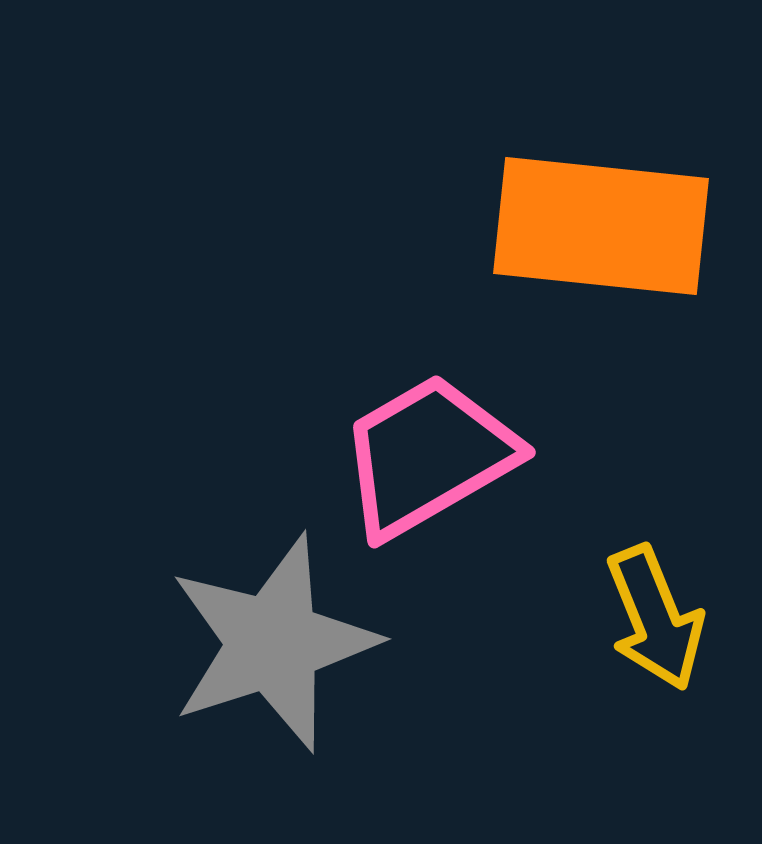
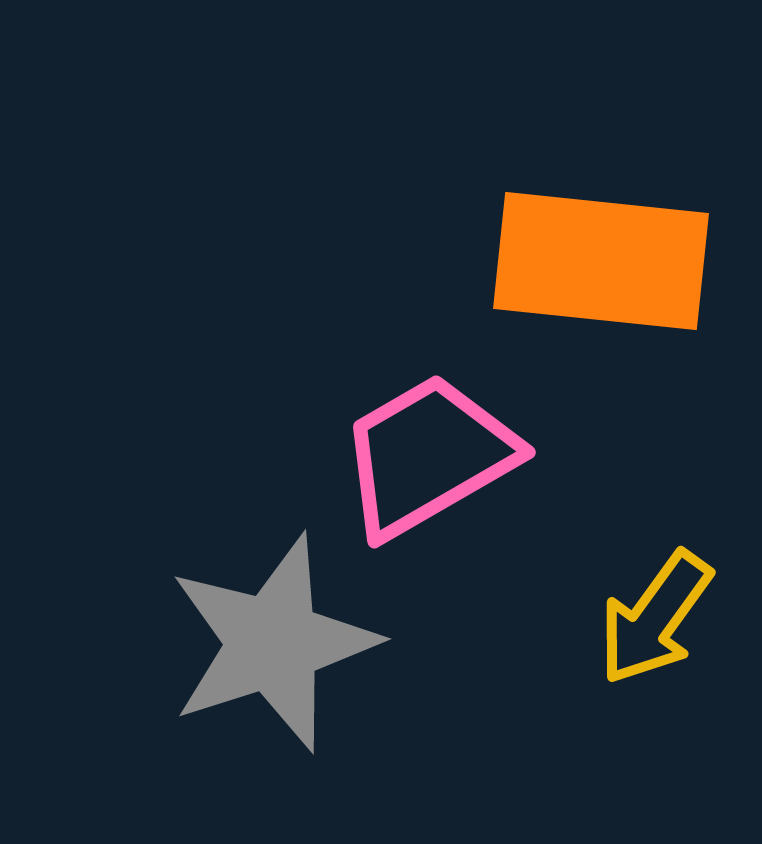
orange rectangle: moved 35 px down
yellow arrow: rotated 58 degrees clockwise
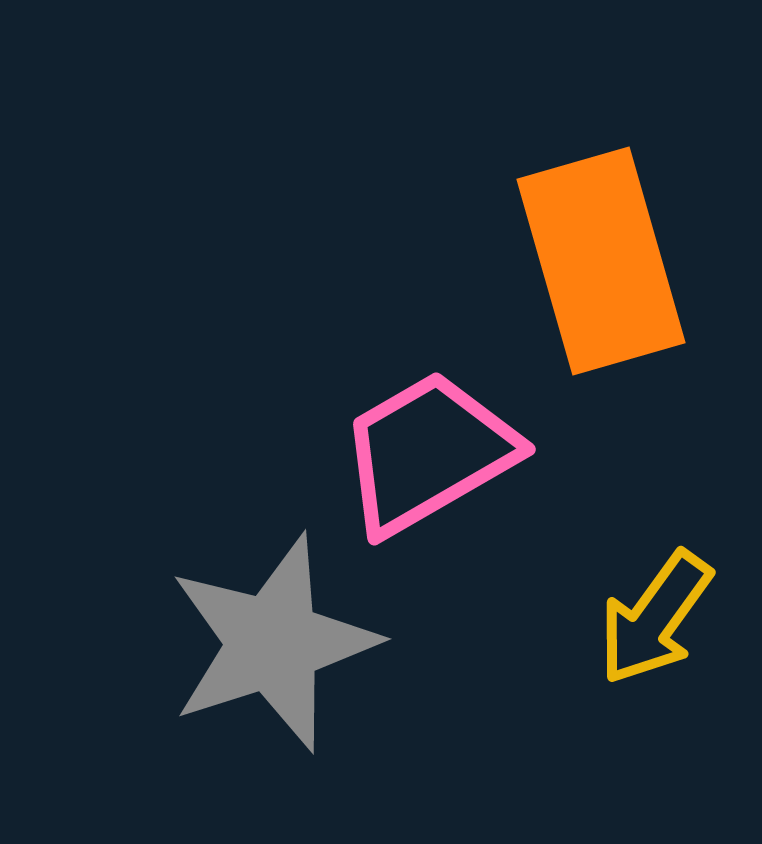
orange rectangle: rotated 68 degrees clockwise
pink trapezoid: moved 3 px up
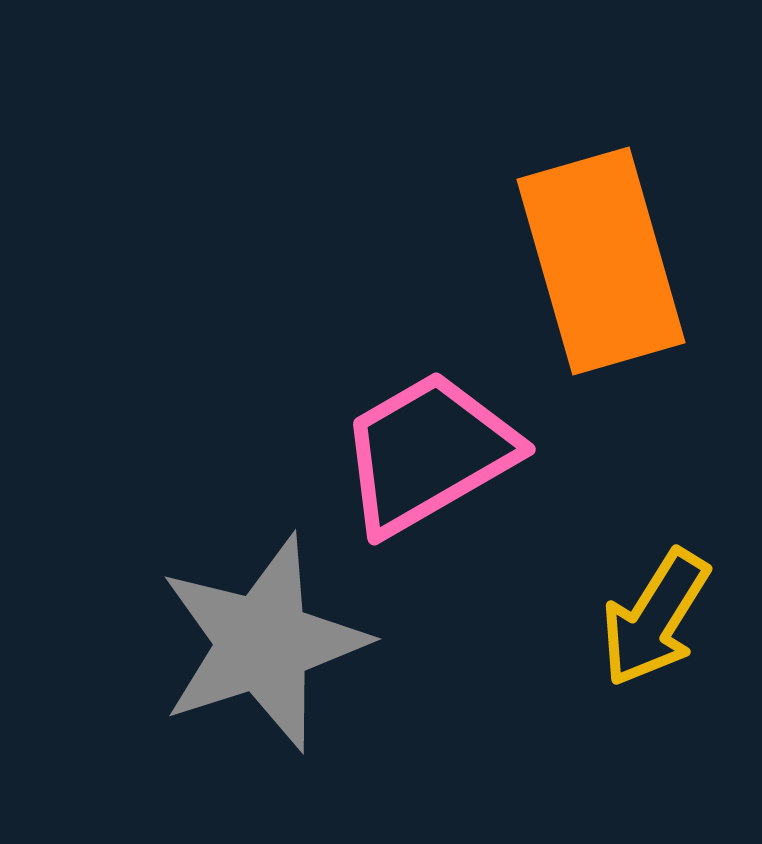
yellow arrow: rotated 4 degrees counterclockwise
gray star: moved 10 px left
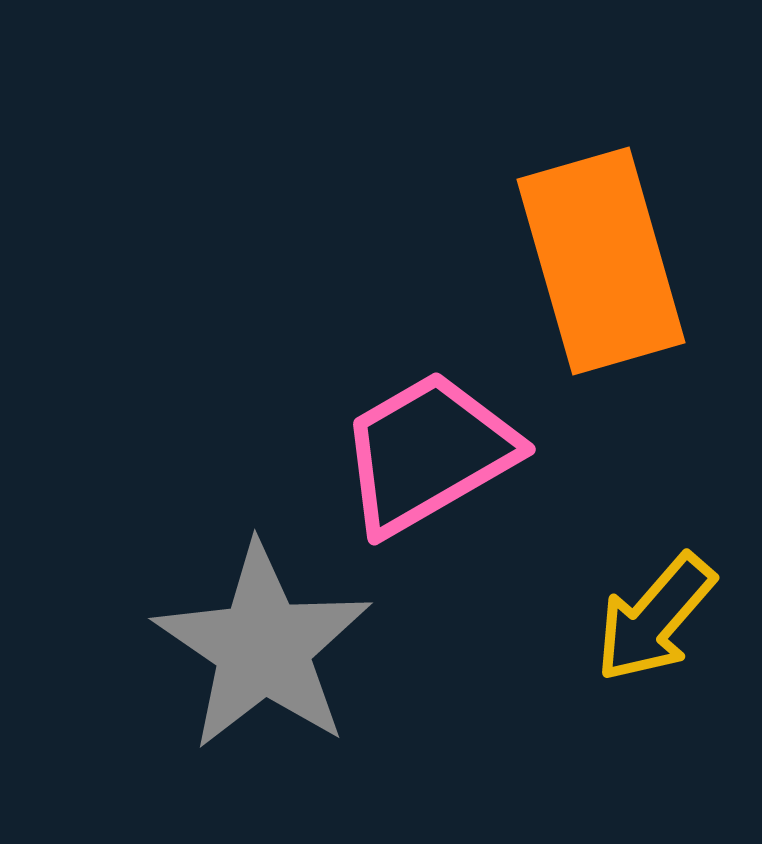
yellow arrow: rotated 9 degrees clockwise
gray star: moved 4 px down; rotated 20 degrees counterclockwise
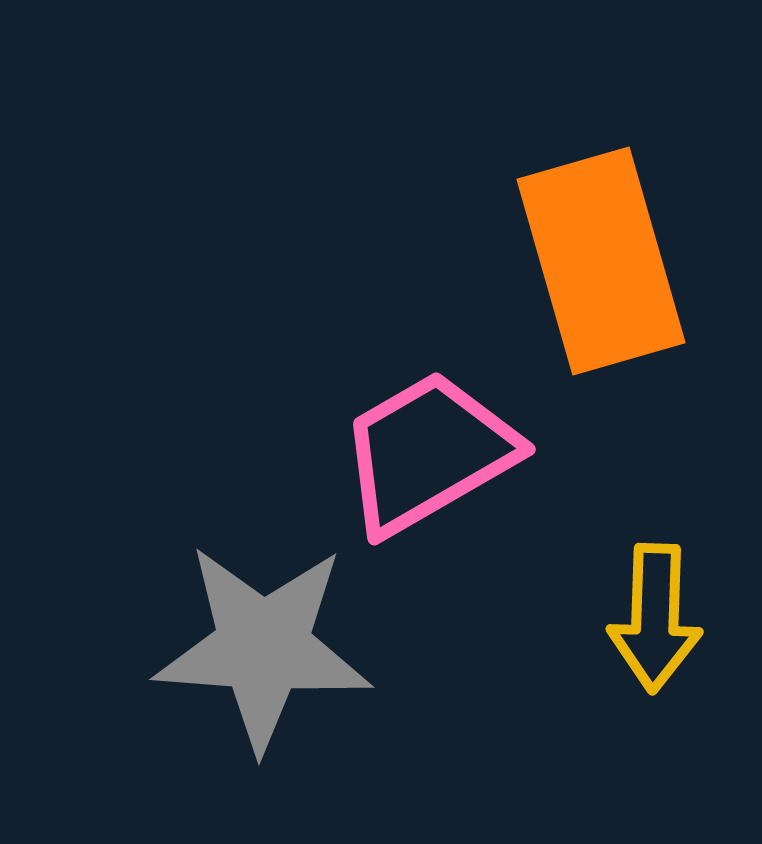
yellow arrow: rotated 39 degrees counterclockwise
gray star: rotated 30 degrees counterclockwise
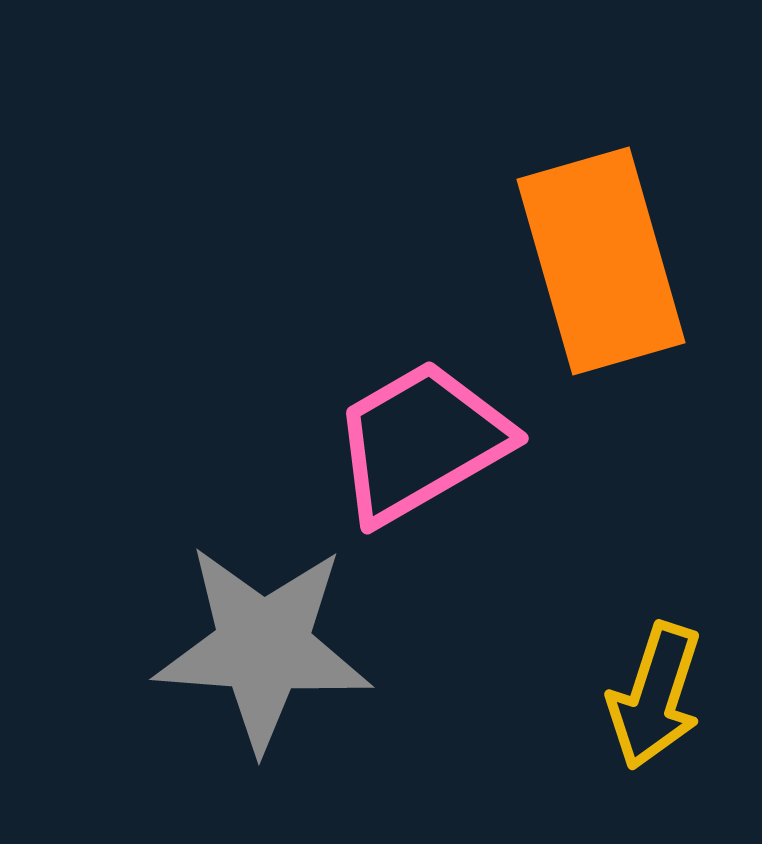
pink trapezoid: moved 7 px left, 11 px up
yellow arrow: moved 78 px down; rotated 16 degrees clockwise
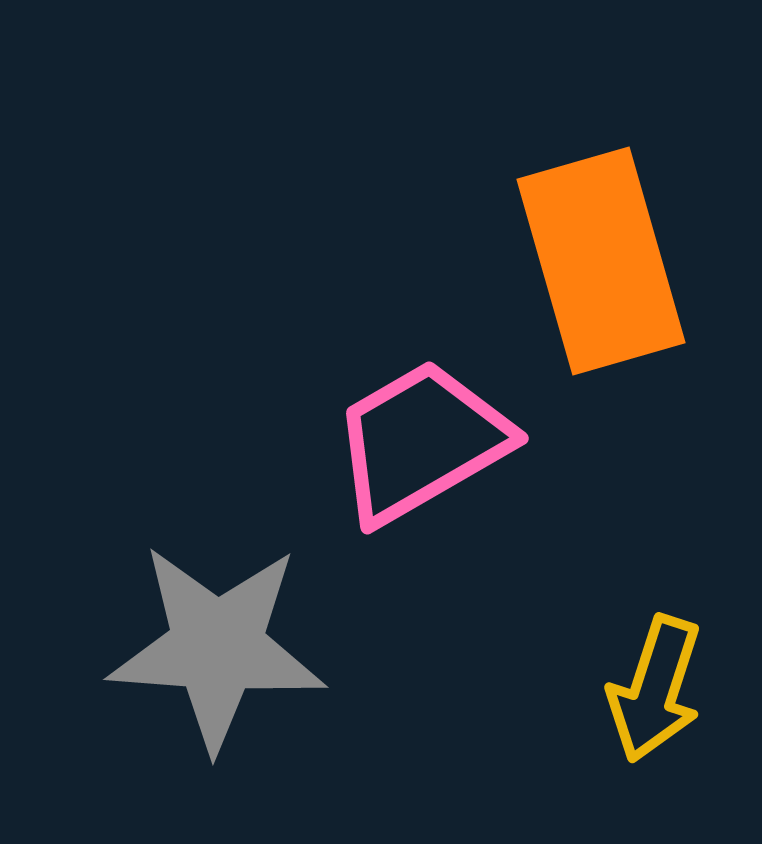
gray star: moved 46 px left
yellow arrow: moved 7 px up
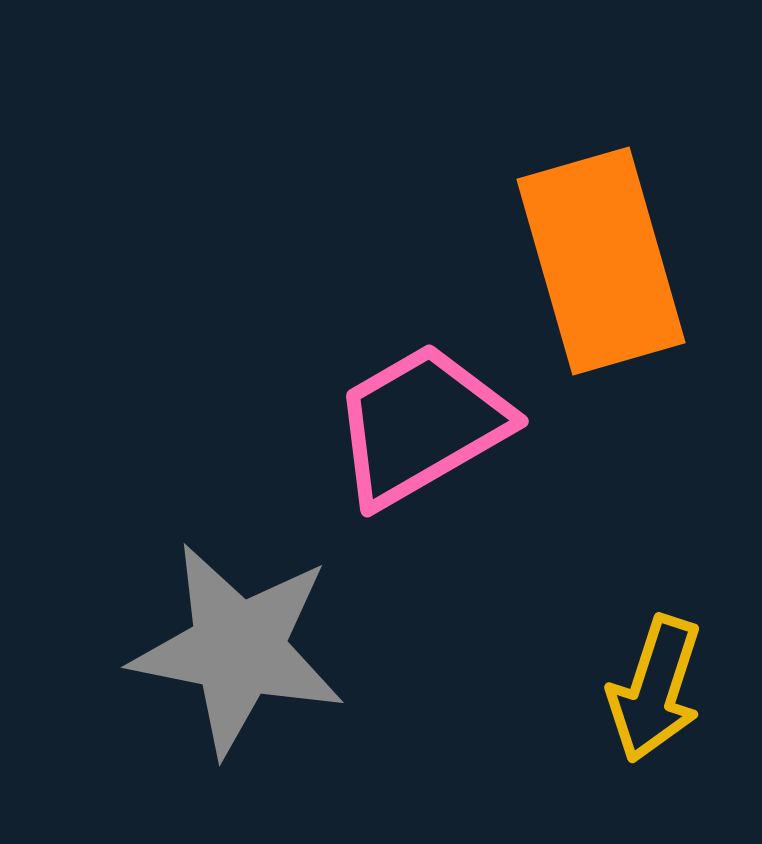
pink trapezoid: moved 17 px up
gray star: moved 21 px right, 2 px down; rotated 7 degrees clockwise
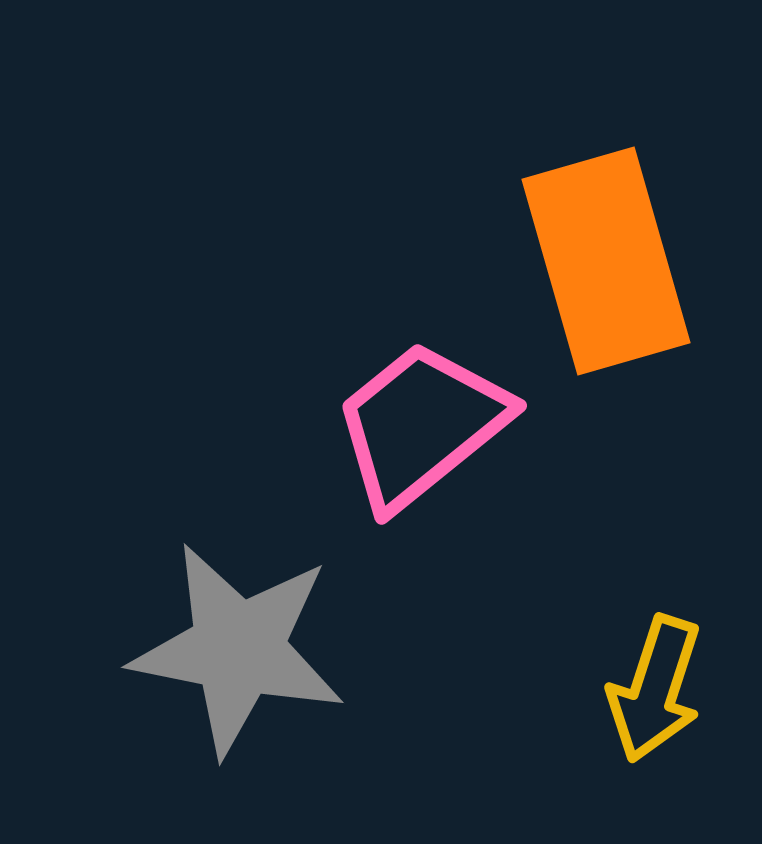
orange rectangle: moved 5 px right
pink trapezoid: rotated 9 degrees counterclockwise
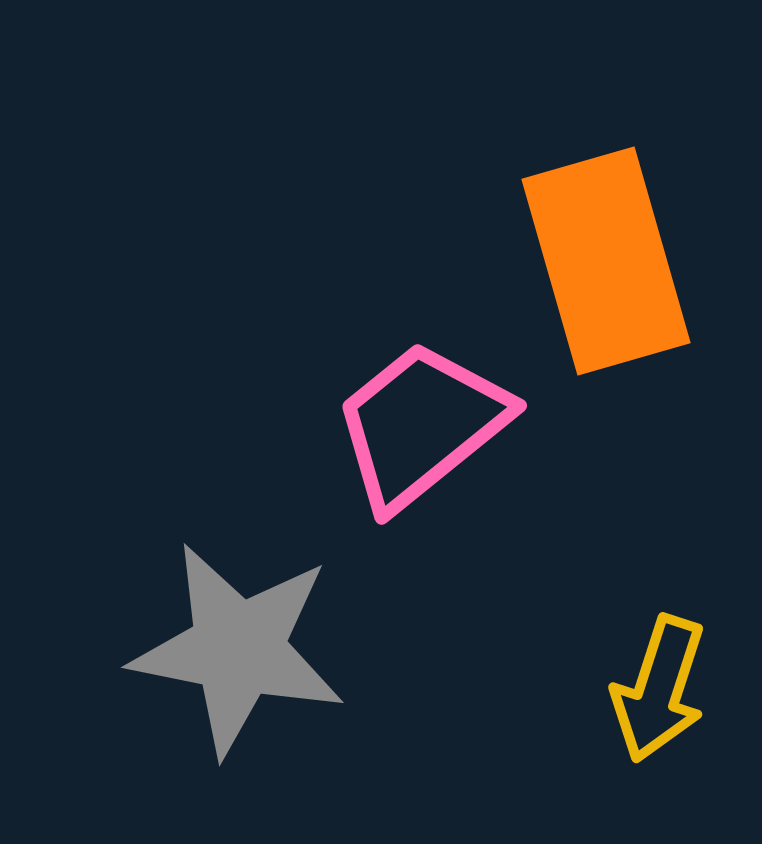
yellow arrow: moved 4 px right
